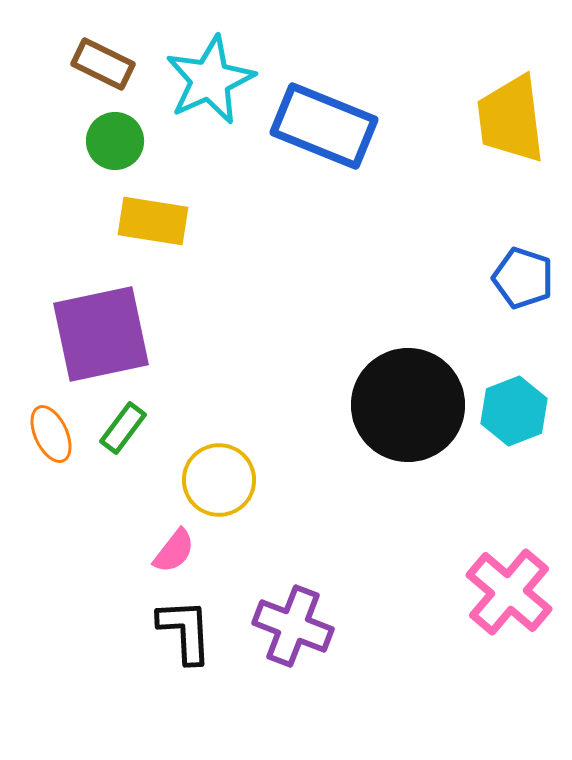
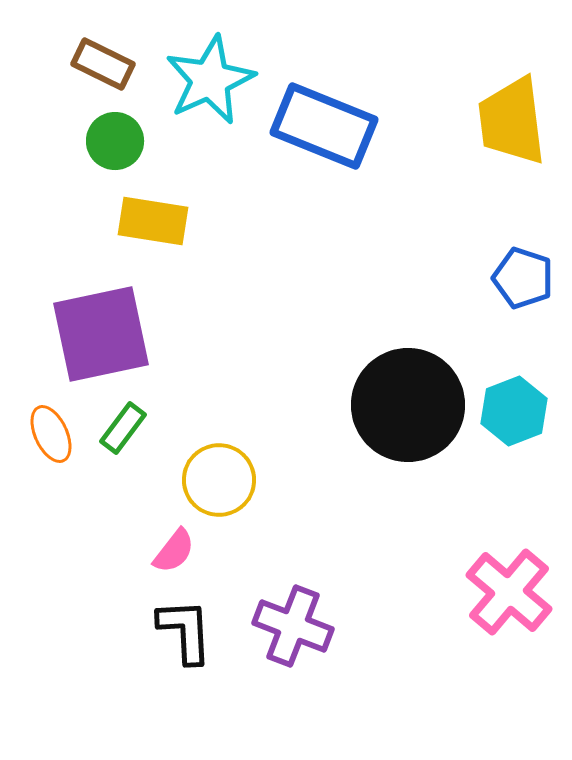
yellow trapezoid: moved 1 px right, 2 px down
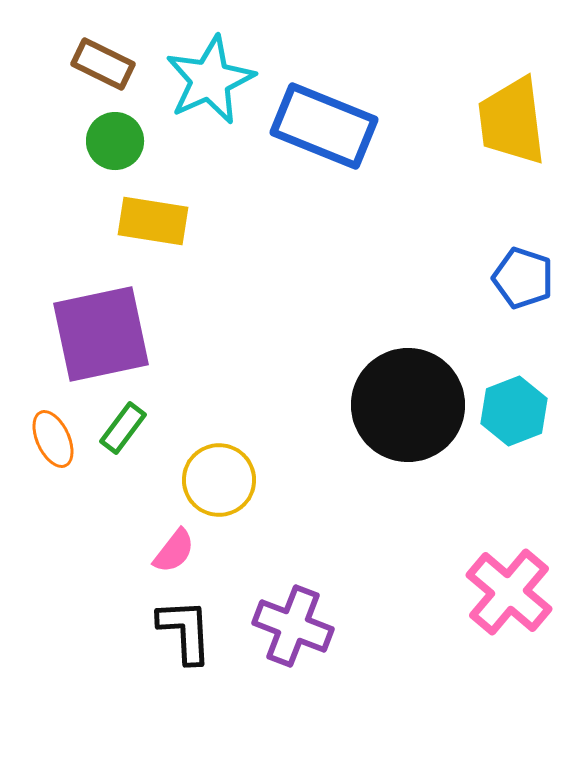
orange ellipse: moved 2 px right, 5 px down
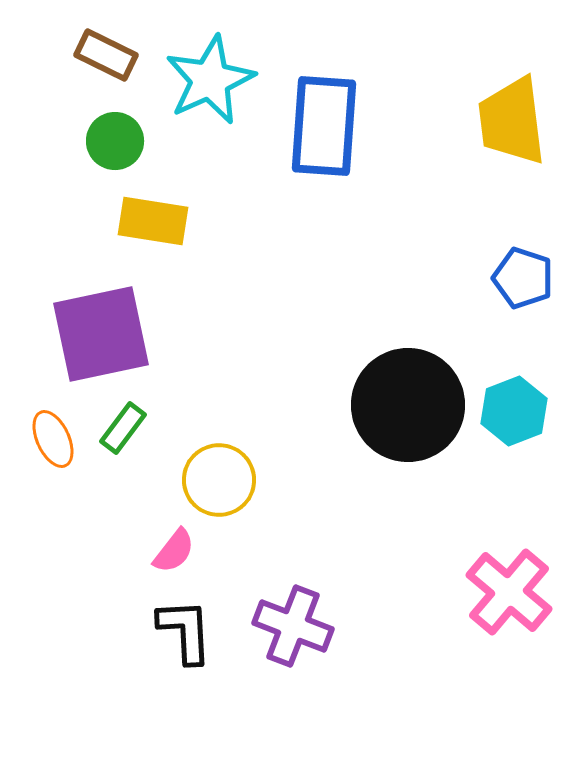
brown rectangle: moved 3 px right, 9 px up
blue rectangle: rotated 72 degrees clockwise
